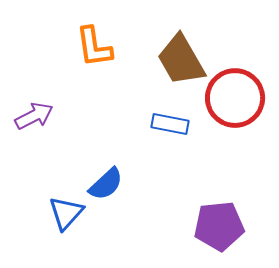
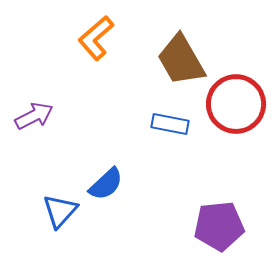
orange L-shape: moved 2 px right, 9 px up; rotated 57 degrees clockwise
red circle: moved 1 px right, 6 px down
blue triangle: moved 6 px left, 2 px up
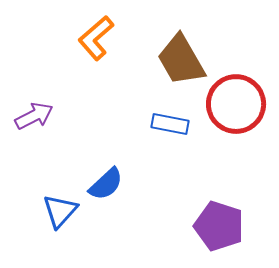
purple pentagon: rotated 24 degrees clockwise
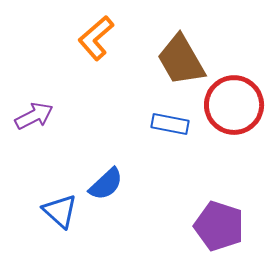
red circle: moved 2 px left, 1 px down
blue triangle: rotated 30 degrees counterclockwise
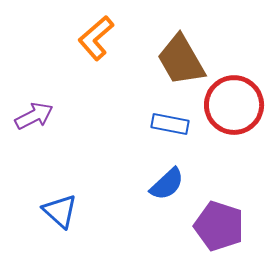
blue semicircle: moved 61 px right
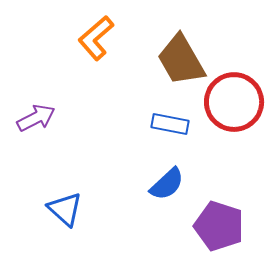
red circle: moved 3 px up
purple arrow: moved 2 px right, 2 px down
blue triangle: moved 5 px right, 2 px up
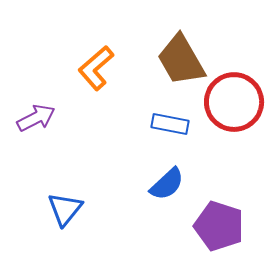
orange L-shape: moved 30 px down
blue triangle: rotated 27 degrees clockwise
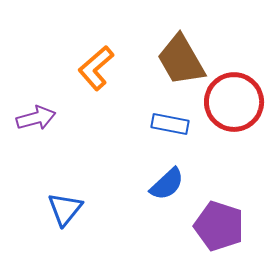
purple arrow: rotated 12 degrees clockwise
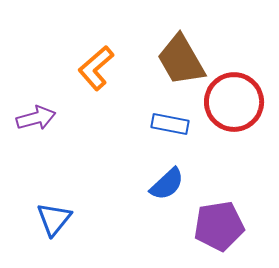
blue triangle: moved 11 px left, 10 px down
purple pentagon: rotated 27 degrees counterclockwise
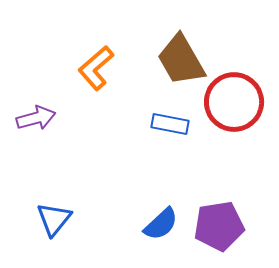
blue semicircle: moved 6 px left, 40 px down
